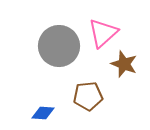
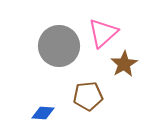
brown star: rotated 20 degrees clockwise
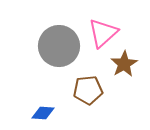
brown pentagon: moved 6 px up
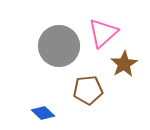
blue diamond: rotated 40 degrees clockwise
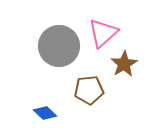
brown pentagon: moved 1 px right
blue diamond: moved 2 px right
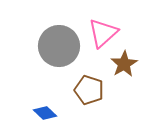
brown pentagon: rotated 24 degrees clockwise
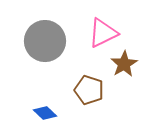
pink triangle: rotated 16 degrees clockwise
gray circle: moved 14 px left, 5 px up
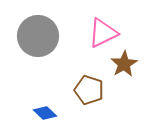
gray circle: moved 7 px left, 5 px up
